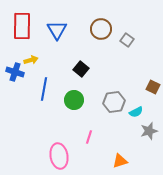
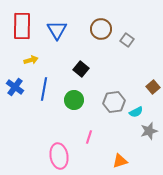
blue cross: moved 15 px down; rotated 18 degrees clockwise
brown square: rotated 24 degrees clockwise
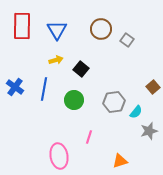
yellow arrow: moved 25 px right
cyan semicircle: rotated 24 degrees counterclockwise
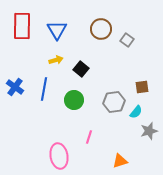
brown square: moved 11 px left; rotated 32 degrees clockwise
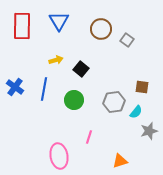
blue triangle: moved 2 px right, 9 px up
brown square: rotated 16 degrees clockwise
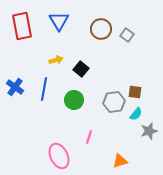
red rectangle: rotated 12 degrees counterclockwise
gray square: moved 5 px up
brown square: moved 7 px left, 5 px down
cyan semicircle: moved 2 px down
pink ellipse: rotated 15 degrees counterclockwise
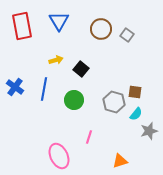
gray hexagon: rotated 25 degrees clockwise
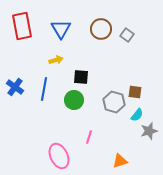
blue triangle: moved 2 px right, 8 px down
black square: moved 8 px down; rotated 35 degrees counterclockwise
cyan semicircle: moved 1 px right, 1 px down
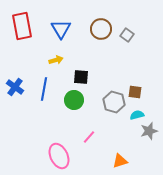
cyan semicircle: rotated 144 degrees counterclockwise
pink line: rotated 24 degrees clockwise
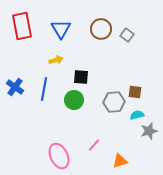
gray hexagon: rotated 20 degrees counterclockwise
pink line: moved 5 px right, 8 px down
